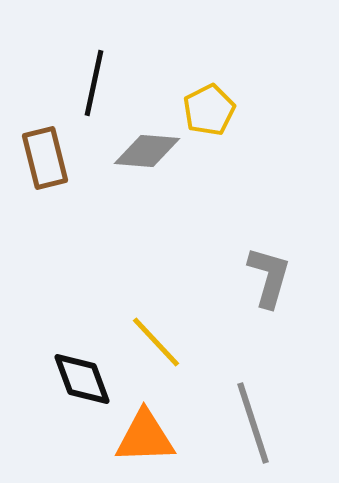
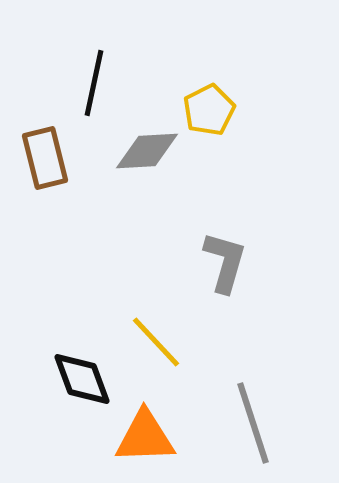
gray diamond: rotated 8 degrees counterclockwise
gray L-shape: moved 44 px left, 15 px up
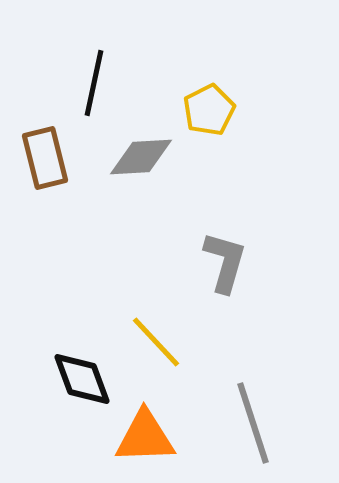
gray diamond: moved 6 px left, 6 px down
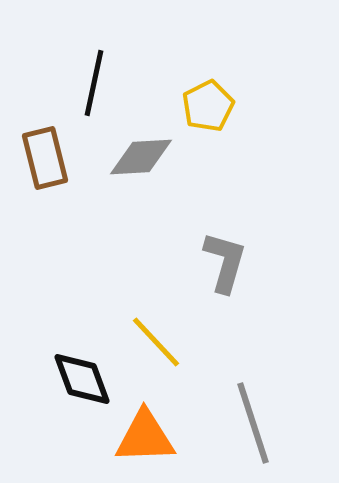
yellow pentagon: moved 1 px left, 4 px up
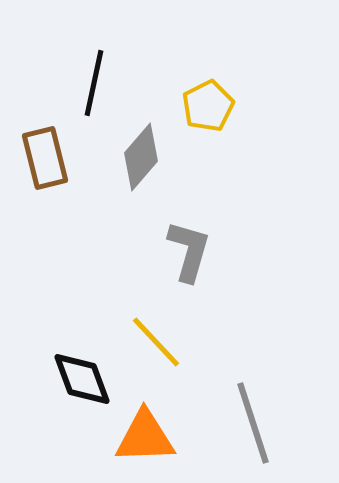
gray diamond: rotated 46 degrees counterclockwise
gray L-shape: moved 36 px left, 11 px up
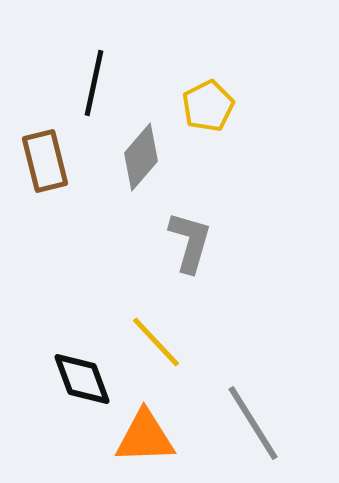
brown rectangle: moved 3 px down
gray L-shape: moved 1 px right, 9 px up
gray line: rotated 14 degrees counterclockwise
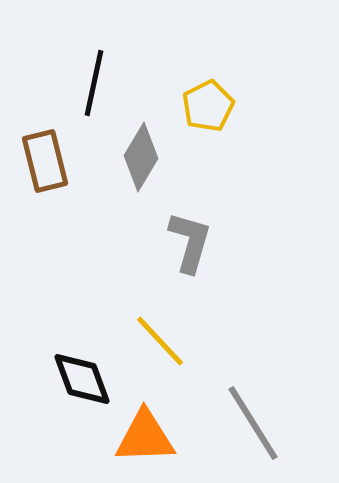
gray diamond: rotated 10 degrees counterclockwise
yellow line: moved 4 px right, 1 px up
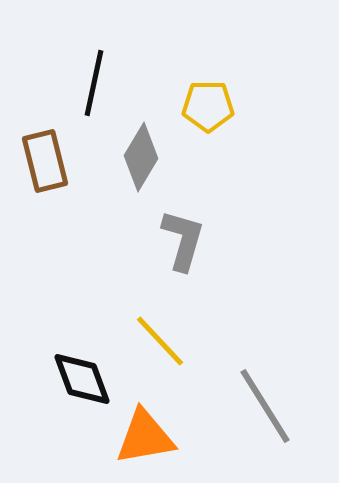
yellow pentagon: rotated 27 degrees clockwise
gray L-shape: moved 7 px left, 2 px up
gray line: moved 12 px right, 17 px up
orange triangle: rotated 8 degrees counterclockwise
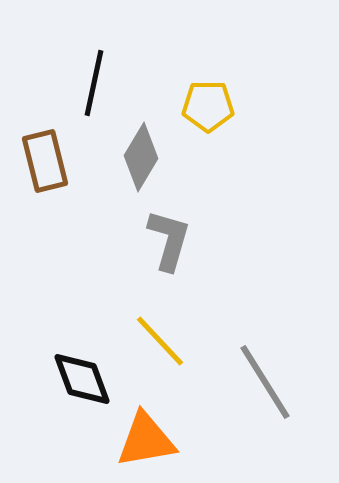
gray L-shape: moved 14 px left
gray line: moved 24 px up
orange triangle: moved 1 px right, 3 px down
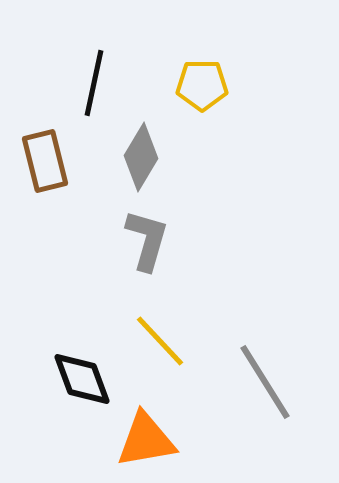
yellow pentagon: moved 6 px left, 21 px up
gray L-shape: moved 22 px left
